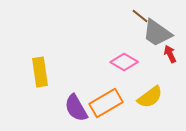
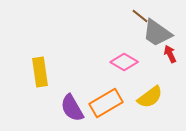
purple semicircle: moved 4 px left
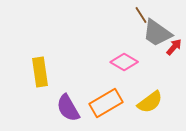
brown line: moved 1 px right, 1 px up; rotated 18 degrees clockwise
red arrow: moved 4 px right, 7 px up; rotated 66 degrees clockwise
yellow semicircle: moved 5 px down
purple semicircle: moved 4 px left
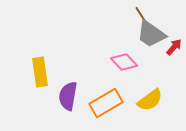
gray trapezoid: moved 6 px left, 1 px down
pink diamond: rotated 16 degrees clockwise
yellow semicircle: moved 2 px up
purple semicircle: moved 12 px up; rotated 40 degrees clockwise
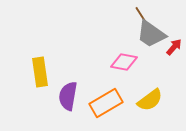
pink diamond: rotated 36 degrees counterclockwise
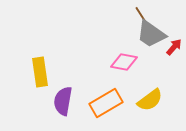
purple semicircle: moved 5 px left, 5 px down
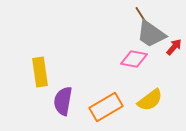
pink diamond: moved 10 px right, 3 px up
orange rectangle: moved 4 px down
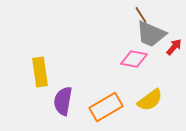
gray trapezoid: rotated 12 degrees counterclockwise
